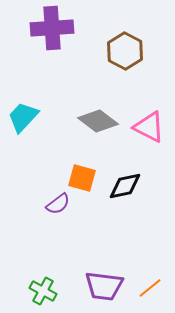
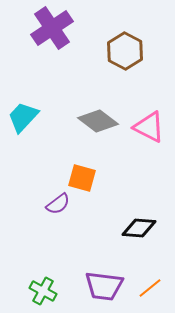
purple cross: rotated 30 degrees counterclockwise
black diamond: moved 14 px right, 42 px down; rotated 16 degrees clockwise
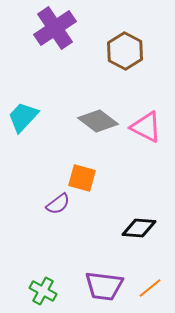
purple cross: moved 3 px right
pink triangle: moved 3 px left
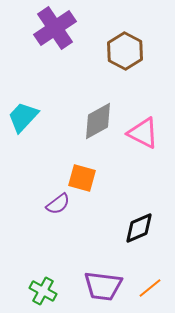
gray diamond: rotated 66 degrees counterclockwise
pink triangle: moved 3 px left, 6 px down
black diamond: rotated 28 degrees counterclockwise
purple trapezoid: moved 1 px left
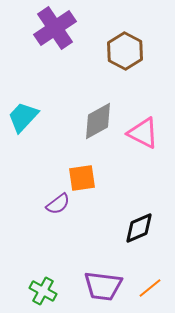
orange square: rotated 24 degrees counterclockwise
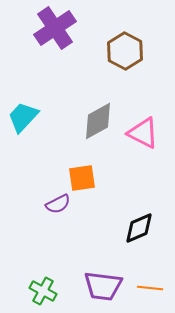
purple semicircle: rotated 10 degrees clockwise
orange line: rotated 45 degrees clockwise
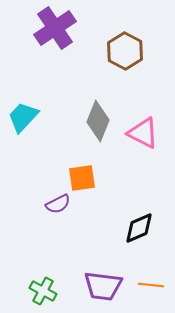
gray diamond: rotated 39 degrees counterclockwise
orange line: moved 1 px right, 3 px up
